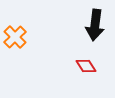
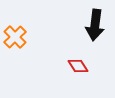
red diamond: moved 8 px left
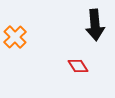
black arrow: rotated 12 degrees counterclockwise
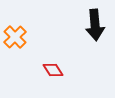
red diamond: moved 25 px left, 4 px down
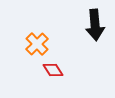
orange cross: moved 22 px right, 7 px down
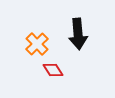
black arrow: moved 17 px left, 9 px down
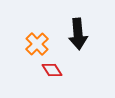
red diamond: moved 1 px left
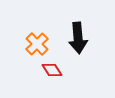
black arrow: moved 4 px down
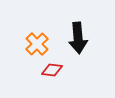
red diamond: rotated 50 degrees counterclockwise
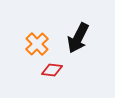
black arrow: rotated 32 degrees clockwise
